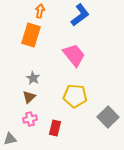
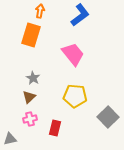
pink trapezoid: moved 1 px left, 1 px up
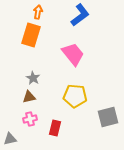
orange arrow: moved 2 px left, 1 px down
brown triangle: rotated 32 degrees clockwise
gray square: rotated 30 degrees clockwise
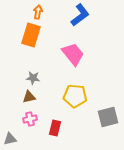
gray star: rotated 24 degrees counterclockwise
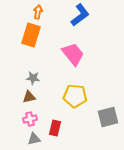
gray triangle: moved 24 px right
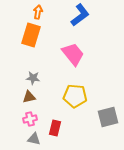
gray triangle: rotated 24 degrees clockwise
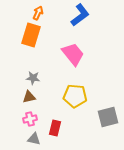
orange arrow: moved 1 px down; rotated 16 degrees clockwise
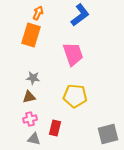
pink trapezoid: rotated 20 degrees clockwise
gray square: moved 17 px down
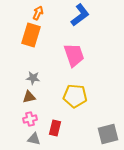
pink trapezoid: moved 1 px right, 1 px down
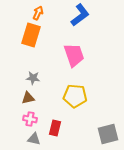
brown triangle: moved 1 px left, 1 px down
pink cross: rotated 24 degrees clockwise
